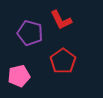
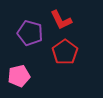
red pentagon: moved 2 px right, 9 px up
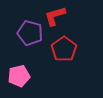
red L-shape: moved 6 px left, 4 px up; rotated 100 degrees clockwise
red pentagon: moved 1 px left, 3 px up
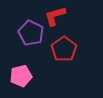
purple pentagon: moved 1 px right; rotated 10 degrees clockwise
pink pentagon: moved 2 px right
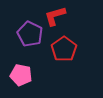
purple pentagon: moved 1 px left, 1 px down
pink pentagon: moved 1 px up; rotated 25 degrees clockwise
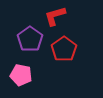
purple pentagon: moved 5 px down; rotated 10 degrees clockwise
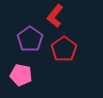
red L-shape: rotated 35 degrees counterclockwise
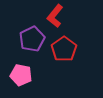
purple pentagon: moved 2 px right; rotated 10 degrees clockwise
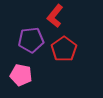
purple pentagon: moved 1 px left, 1 px down; rotated 20 degrees clockwise
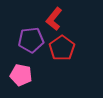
red L-shape: moved 1 px left, 3 px down
red pentagon: moved 2 px left, 1 px up
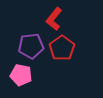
purple pentagon: moved 6 px down
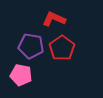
red L-shape: rotated 75 degrees clockwise
purple pentagon: rotated 15 degrees clockwise
